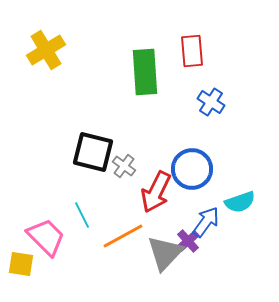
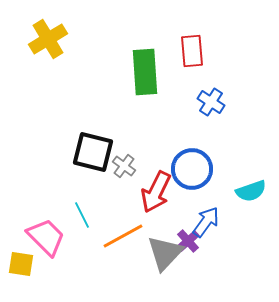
yellow cross: moved 2 px right, 11 px up
cyan semicircle: moved 11 px right, 11 px up
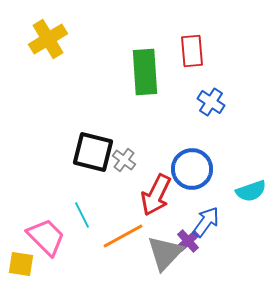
gray cross: moved 6 px up
red arrow: moved 3 px down
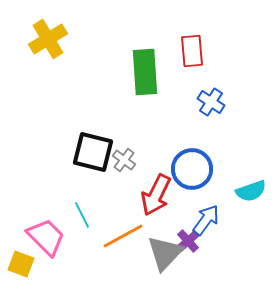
blue arrow: moved 2 px up
yellow square: rotated 12 degrees clockwise
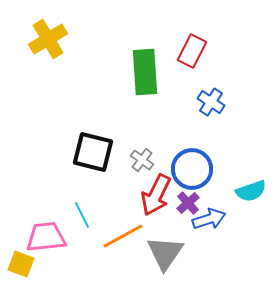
red rectangle: rotated 32 degrees clockwise
gray cross: moved 18 px right
blue arrow: moved 3 px right, 1 px up; rotated 36 degrees clockwise
pink trapezoid: rotated 51 degrees counterclockwise
purple cross: moved 38 px up
gray triangle: rotated 9 degrees counterclockwise
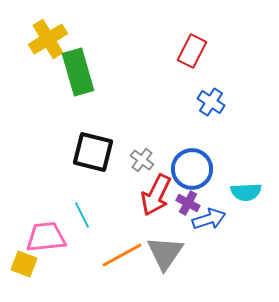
green rectangle: moved 67 px left; rotated 12 degrees counterclockwise
cyan semicircle: moved 5 px left, 1 px down; rotated 16 degrees clockwise
purple cross: rotated 20 degrees counterclockwise
orange line: moved 1 px left, 19 px down
yellow square: moved 3 px right
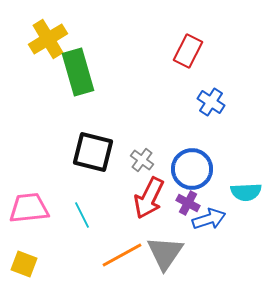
red rectangle: moved 4 px left
red arrow: moved 7 px left, 3 px down
pink trapezoid: moved 17 px left, 29 px up
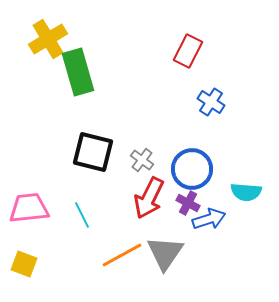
cyan semicircle: rotated 8 degrees clockwise
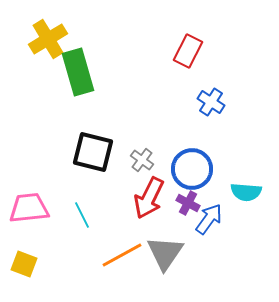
blue arrow: rotated 36 degrees counterclockwise
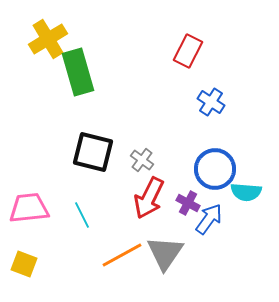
blue circle: moved 23 px right
